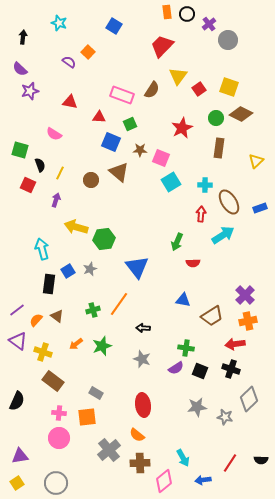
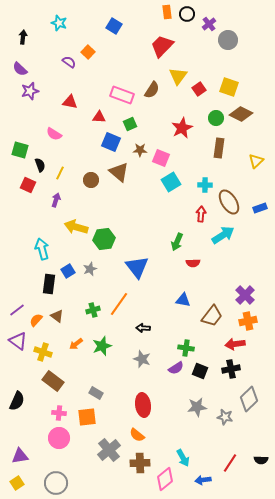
brown trapezoid at (212, 316): rotated 20 degrees counterclockwise
black cross at (231, 369): rotated 30 degrees counterclockwise
pink diamond at (164, 481): moved 1 px right, 2 px up
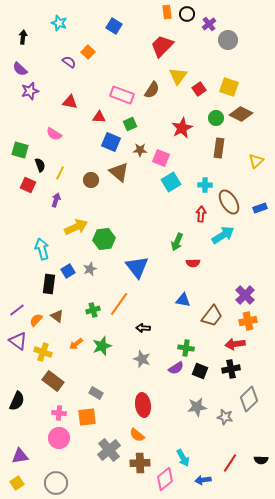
yellow arrow at (76, 227): rotated 140 degrees clockwise
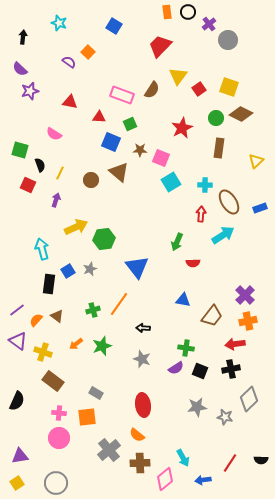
black circle at (187, 14): moved 1 px right, 2 px up
red trapezoid at (162, 46): moved 2 px left
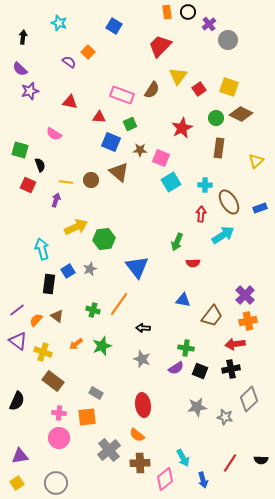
yellow line at (60, 173): moved 6 px right, 9 px down; rotated 72 degrees clockwise
green cross at (93, 310): rotated 32 degrees clockwise
blue arrow at (203, 480): rotated 98 degrees counterclockwise
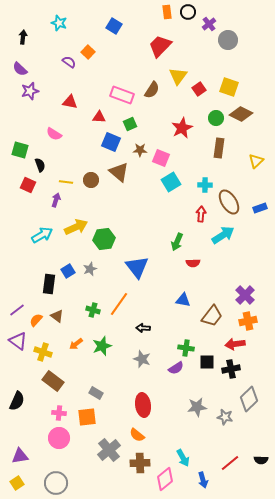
cyan arrow at (42, 249): moved 14 px up; rotated 75 degrees clockwise
black square at (200, 371): moved 7 px right, 9 px up; rotated 21 degrees counterclockwise
red line at (230, 463): rotated 18 degrees clockwise
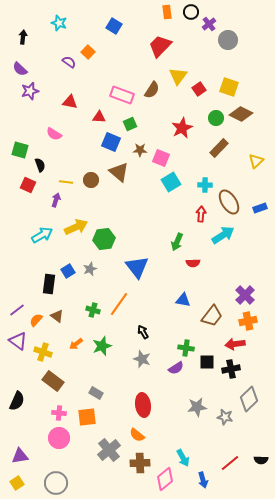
black circle at (188, 12): moved 3 px right
brown rectangle at (219, 148): rotated 36 degrees clockwise
black arrow at (143, 328): moved 4 px down; rotated 56 degrees clockwise
